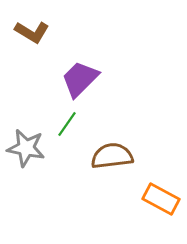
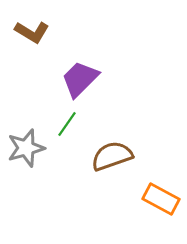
gray star: rotated 27 degrees counterclockwise
brown semicircle: rotated 12 degrees counterclockwise
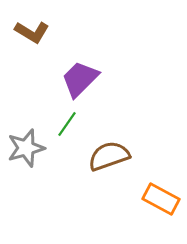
brown semicircle: moved 3 px left
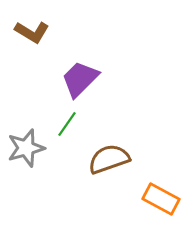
brown semicircle: moved 3 px down
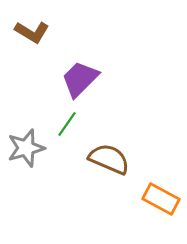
brown semicircle: rotated 42 degrees clockwise
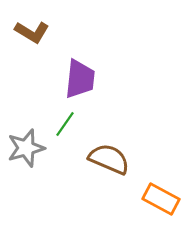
purple trapezoid: rotated 141 degrees clockwise
green line: moved 2 px left
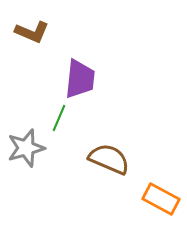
brown L-shape: rotated 8 degrees counterclockwise
green line: moved 6 px left, 6 px up; rotated 12 degrees counterclockwise
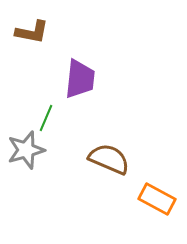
brown L-shape: rotated 12 degrees counterclockwise
green line: moved 13 px left
gray star: moved 2 px down
orange rectangle: moved 4 px left
